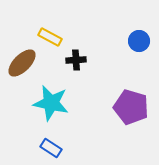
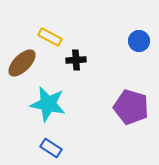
cyan star: moved 3 px left, 1 px down
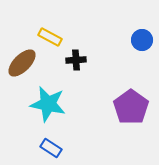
blue circle: moved 3 px right, 1 px up
purple pentagon: rotated 20 degrees clockwise
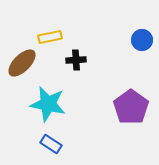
yellow rectangle: rotated 40 degrees counterclockwise
blue rectangle: moved 4 px up
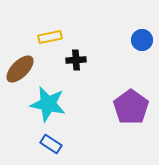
brown ellipse: moved 2 px left, 6 px down
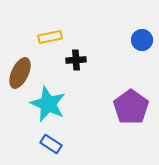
brown ellipse: moved 4 px down; rotated 20 degrees counterclockwise
cyan star: rotated 12 degrees clockwise
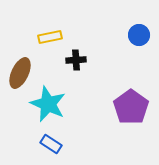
blue circle: moved 3 px left, 5 px up
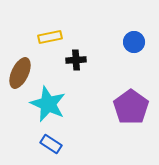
blue circle: moved 5 px left, 7 px down
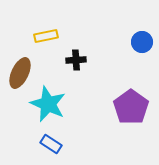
yellow rectangle: moved 4 px left, 1 px up
blue circle: moved 8 px right
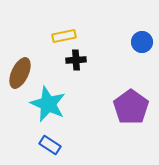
yellow rectangle: moved 18 px right
blue rectangle: moved 1 px left, 1 px down
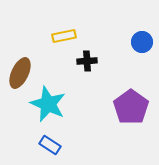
black cross: moved 11 px right, 1 px down
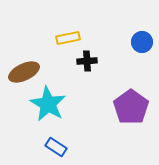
yellow rectangle: moved 4 px right, 2 px down
brown ellipse: moved 4 px right, 1 px up; rotated 40 degrees clockwise
cyan star: rotated 6 degrees clockwise
blue rectangle: moved 6 px right, 2 px down
